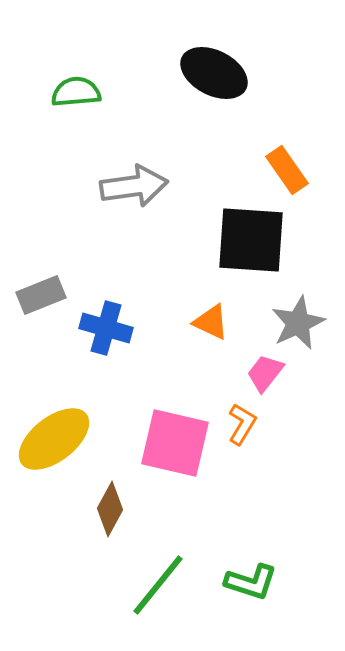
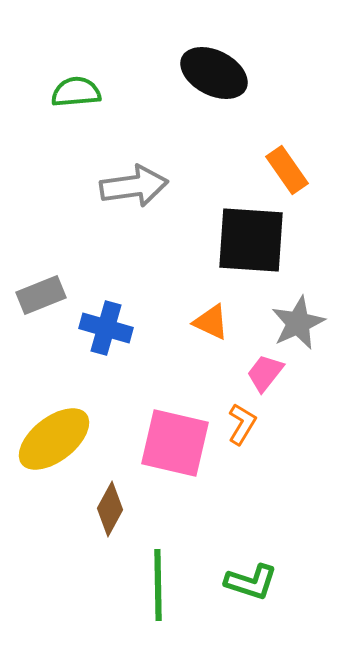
green line: rotated 40 degrees counterclockwise
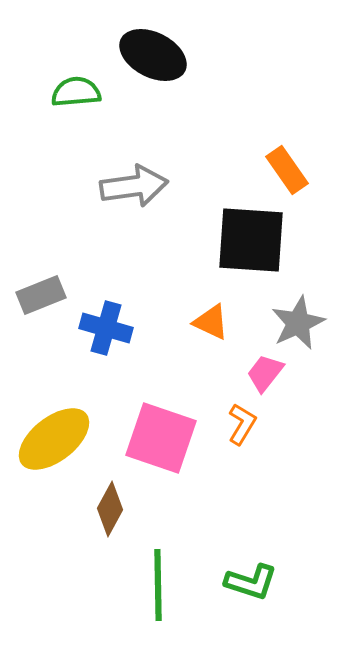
black ellipse: moved 61 px left, 18 px up
pink square: moved 14 px left, 5 px up; rotated 6 degrees clockwise
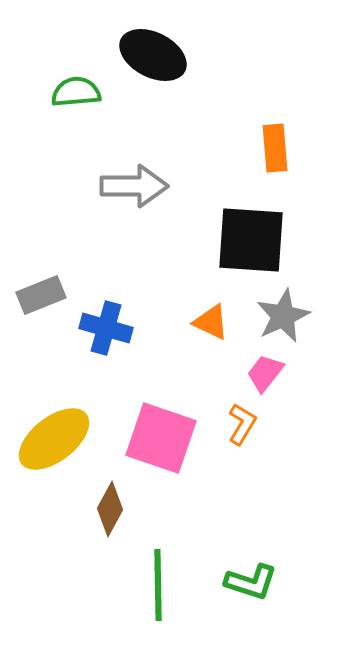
orange rectangle: moved 12 px left, 22 px up; rotated 30 degrees clockwise
gray arrow: rotated 8 degrees clockwise
gray star: moved 15 px left, 7 px up
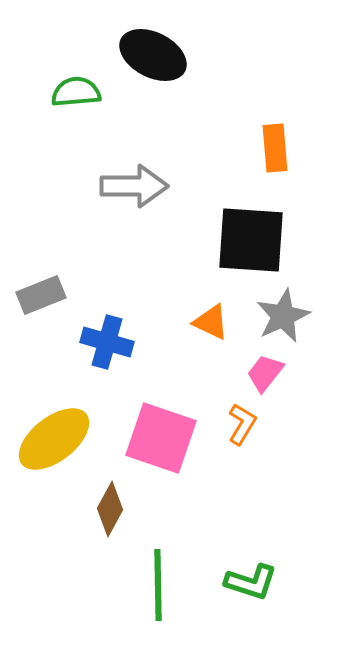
blue cross: moved 1 px right, 14 px down
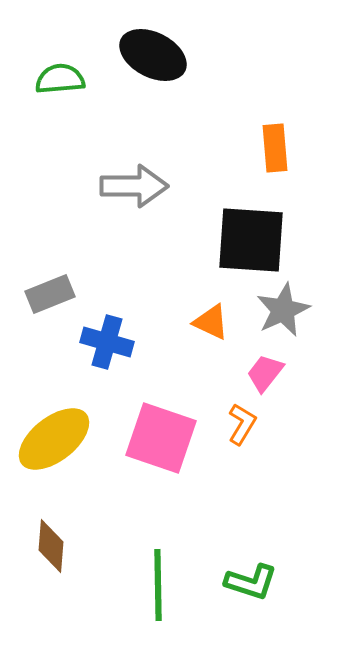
green semicircle: moved 16 px left, 13 px up
gray rectangle: moved 9 px right, 1 px up
gray star: moved 6 px up
brown diamond: moved 59 px left, 37 px down; rotated 24 degrees counterclockwise
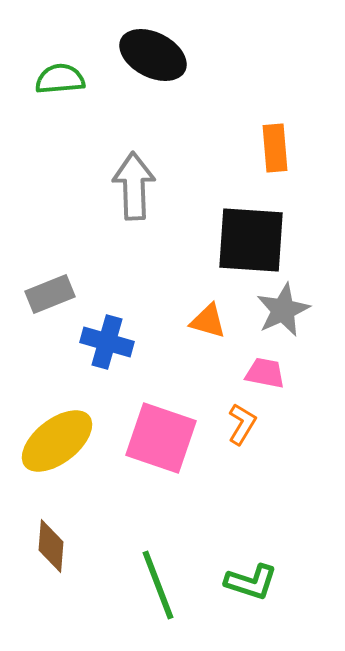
gray arrow: rotated 92 degrees counterclockwise
orange triangle: moved 3 px left, 1 px up; rotated 9 degrees counterclockwise
pink trapezoid: rotated 63 degrees clockwise
yellow ellipse: moved 3 px right, 2 px down
green line: rotated 20 degrees counterclockwise
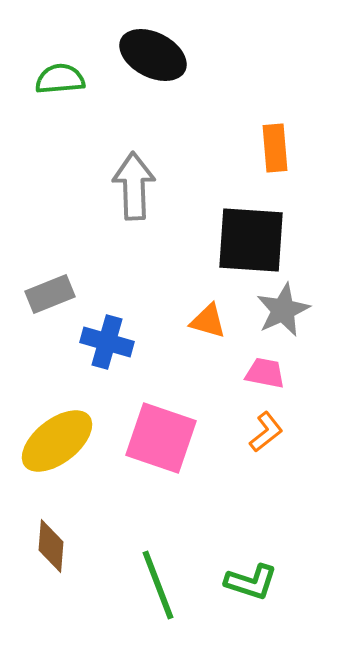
orange L-shape: moved 24 px right, 8 px down; rotated 21 degrees clockwise
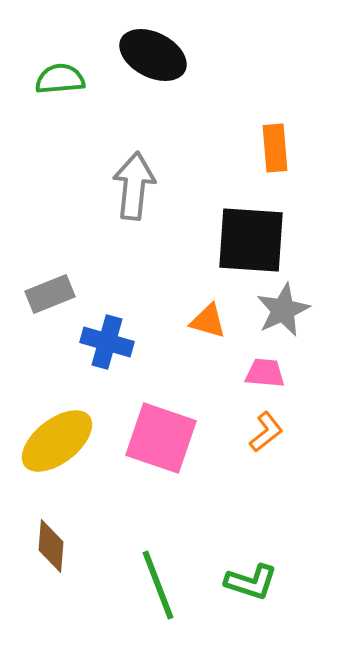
gray arrow: rotated 8 degrees clockwise
pink trapezoid: rotated 6 degrees counterclockwise
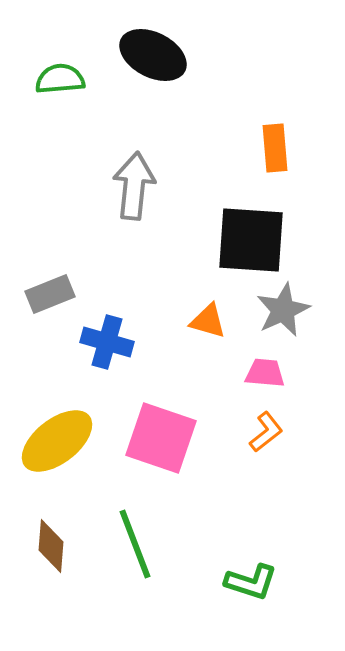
green line: moved 23 px left, 41 px up
